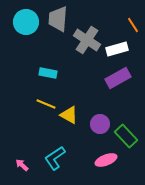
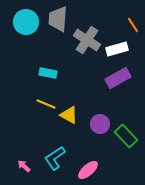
pink ellipse: moved 18 px left, 10 px down; rotated 20 degrees counterclockwise
pink arrow: moved 2 px right, 1 px down
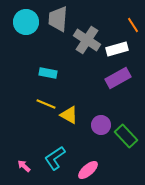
purple circle: moved 1 px right, 1 px down
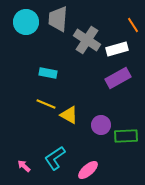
green rectangle: rotated 50 degrees counterclockwise
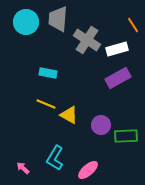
cyan L-shape: rotated 25 degrees counterclockwise
pink arrow: moved 1 px left, 2 px down
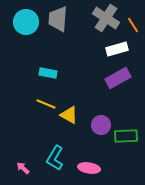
gray cross: moved 19 px right, 22 px up
pink ellipse: moved 1 px right, 2 px up; rotated 50 degrees clockwise
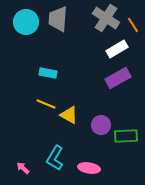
white rectangle: rotated 15 degrees counterclockwise
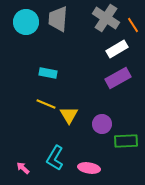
yellow triangle: rotated 30 degrees clockwise
purple circle: moved 1 px right, 1 px up
green rectangle: moved 5 px down
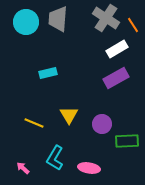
cyan rectangle: rotated 24 degrees counterclockwise
purple rectangle: moved 2 px left
yellow line: moved 12 px left, 19 px down
green rectangle: moved 1 px right
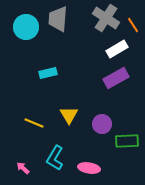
cyan circle: moved 5 px down
